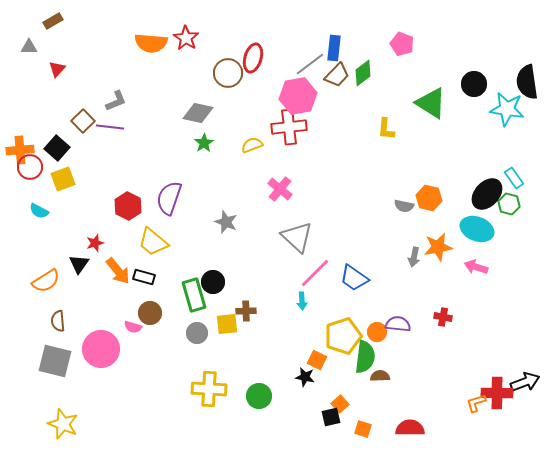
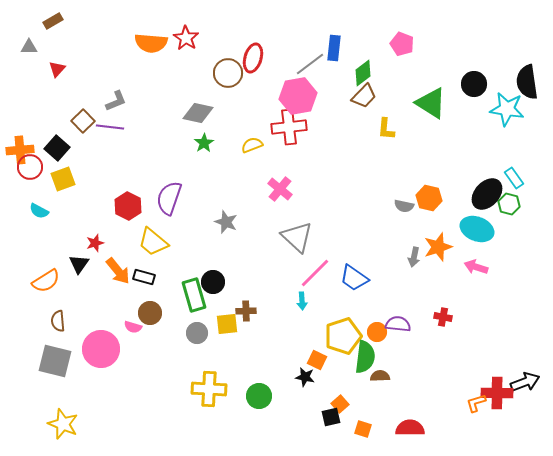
brown trapezoid at (337, 75): moved 27 px right, 21 px down
orange star at (438, 247): rotated 8 degrees counterclockwise
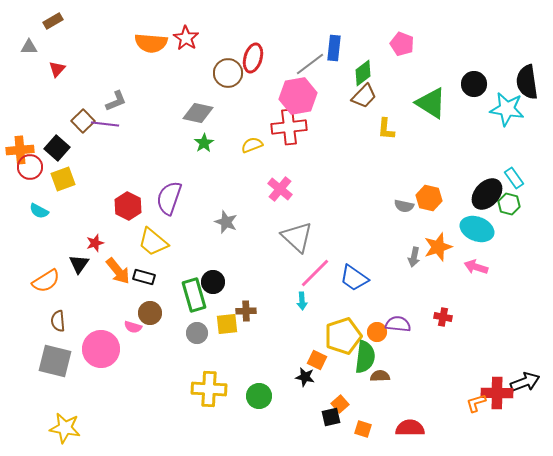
purple line at (110, 127): moved 5 px left, 3 px up
yellow star at (63, 424): moved 2 px right, 4 px down; rotated 12 degrees counterclockwise
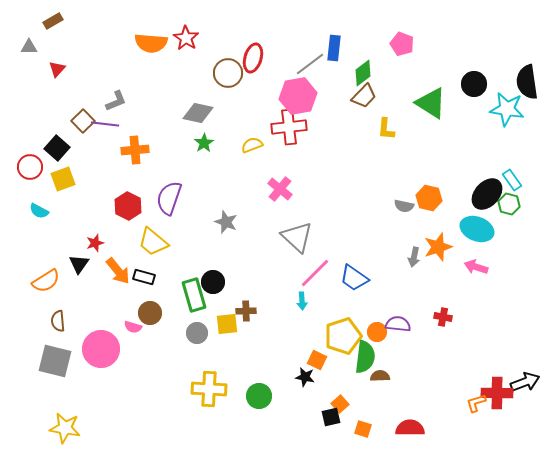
orange cross at (20, 150): moved 115 px right
cyan rectangle at (514, 178): moved 2 px left, 2 px down
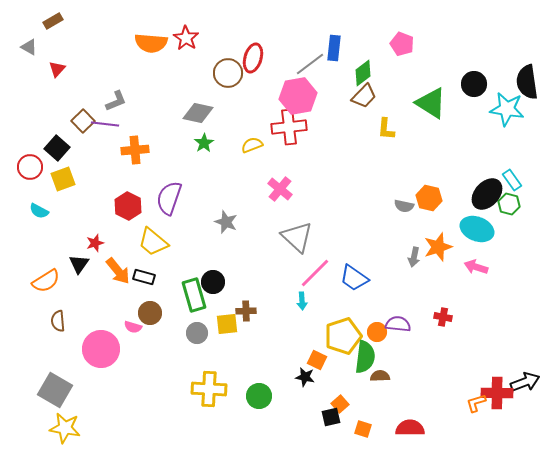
gray triangle at (29, 47): rotated 30 degrees clockwise
gray square at (55, 361): moved 29 px down; rotated 16 degrees clockwise
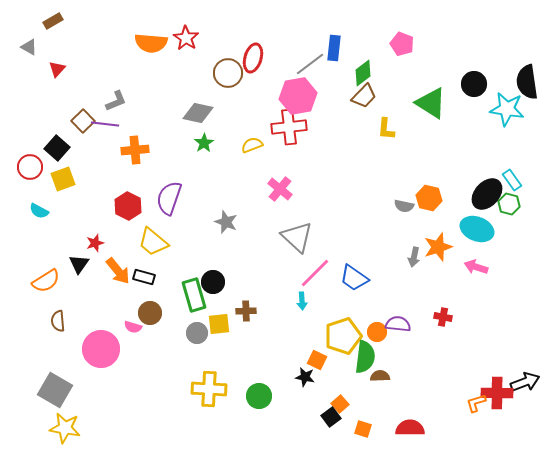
yellow square at (227, 324): moved 8 px left
black square at (331, 417): rotated 24 degrees counterclockwise
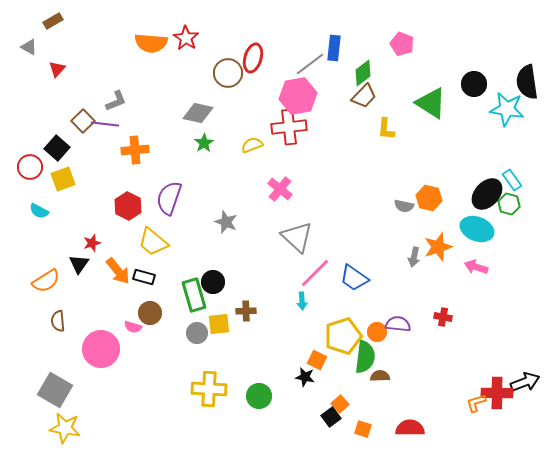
red star at (95, 243): moved 3 px left
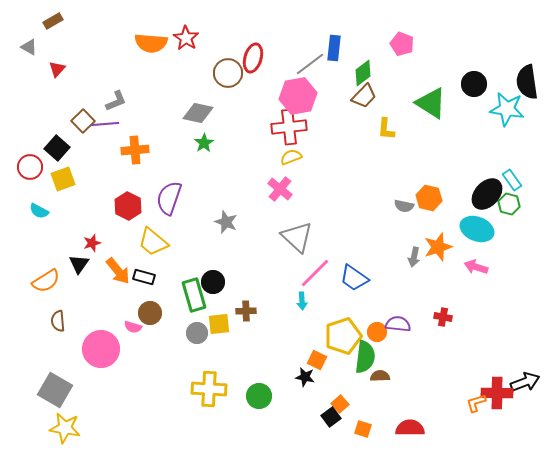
purple line at (105, 124): rotated 12 degrees counterclockwise
yellow semicircle at (252, 145): moved 39 px right, 12 px down
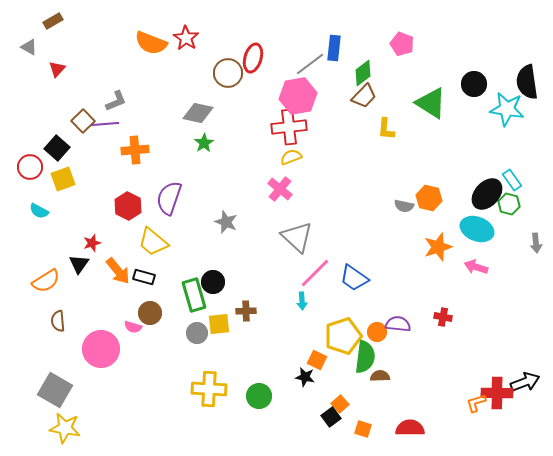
orange semicircle at (151, 43): rotated 16 degrees clockwise
gray arrow at (414, 257): moved 122 px right, 14 px up; rotated 18 degrees counterclockwise
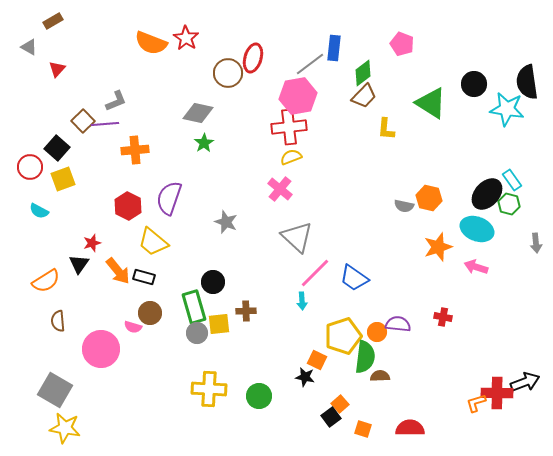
green rectangle at (194, 295): moved 12 px down
